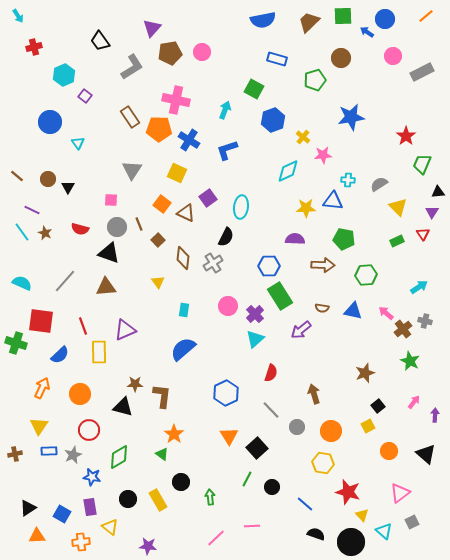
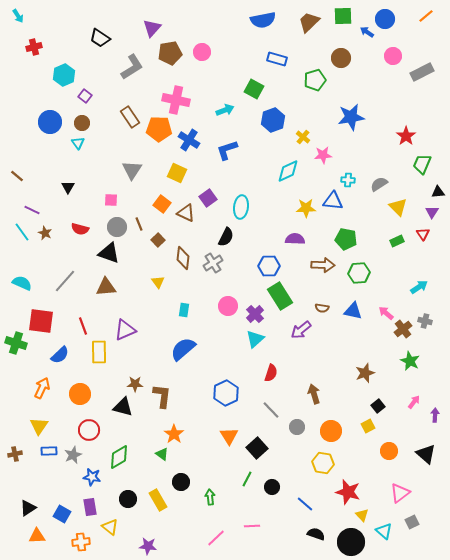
black trapezoid at (100, 41): moved 3 px up; rotated 20 degrees counterclockwise
cyan arrow at (225, 110): rotated 48 degrees clockwise
brown circle at (48, 179): moved 34 px right, 56 px up
green pentagon at (344, 239): moved 2 px right
green hexagon at (366, 275): moved 7 px left, 2 px up
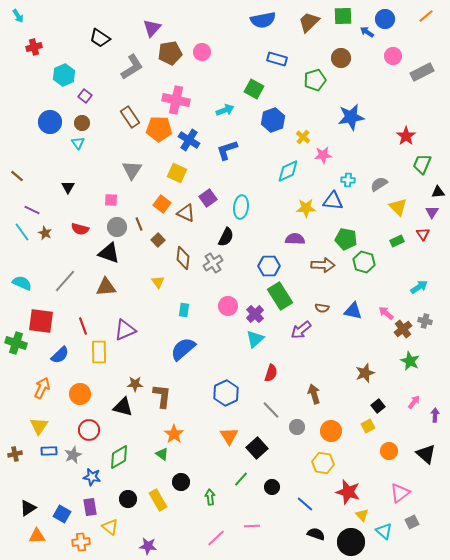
green hexagon at (359, 273): moved 5 px right, 11 px up; rotated 20 degrees clockwise
green line at (247, 479): moved 6 px left; rotated 14 degrees clockwise
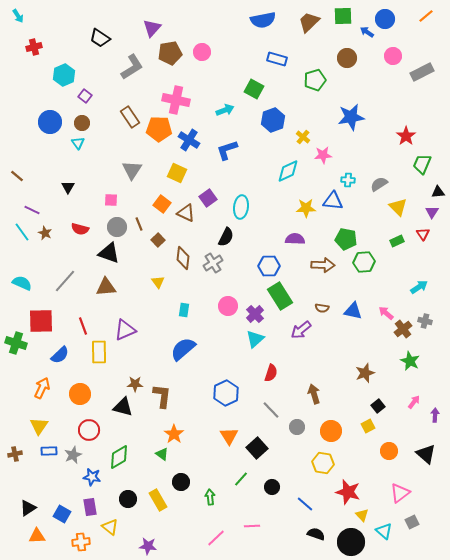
brown circle at (341, 58): moved 6 px right
green hexagon at (364, 262): rotated 20 degrees counterclockwise
red square at (41, 321): rotated 8 degrees counterclockwise
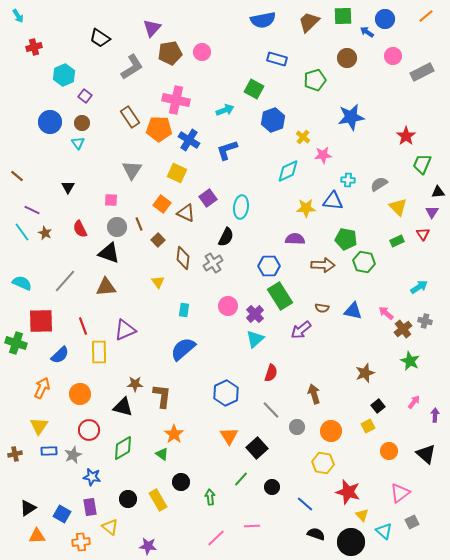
red semicircle at (80, 229): rotated 48 degrees clockwise
green hexagon at (364, 262): rotated 15 degrees clockwise
green diamond at (119, 457): moved 4 px right, 9 px up
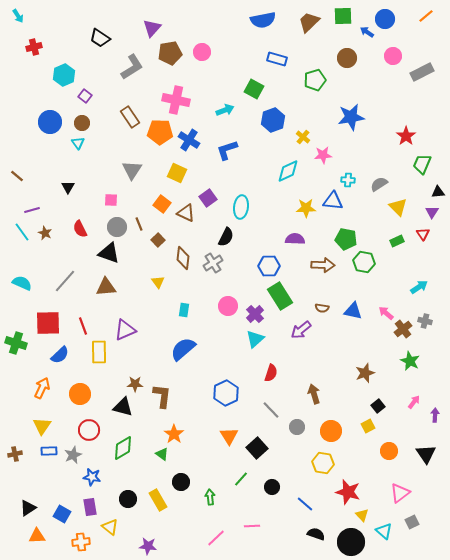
orange pentagon at (159, 129): moved 1 px right, 3 px down
purple line at (32, 210): rotated 42 degrees counterclockwise
red square at (41, 321): moved 7 px right, 2 px down
yellow triangle at (39, 426): moved 3 px right
black triangle at (426, 454): rotated 15 degrees clockwise
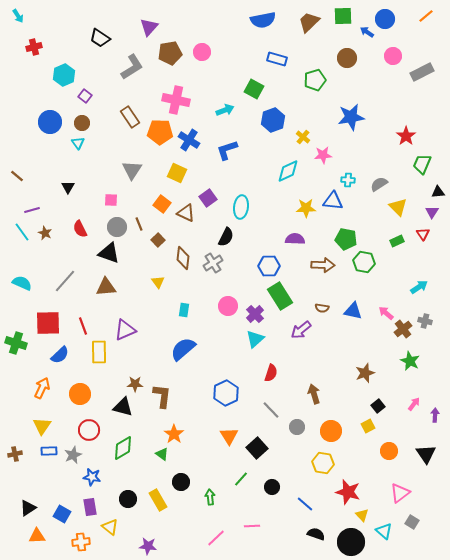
purple triangle at (152, 28): moved 3 px left, 1 px up
pink arrow at (414, 402): moved 2 px down
gray square at (412, 522): rotated 32 degrees counterclockwise
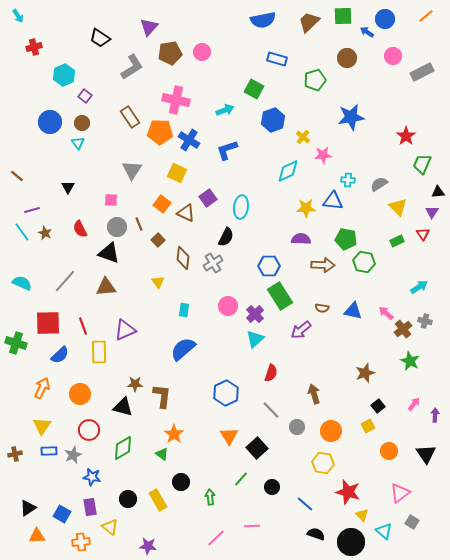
purple semicircle at (295, 239): moved 6 px right
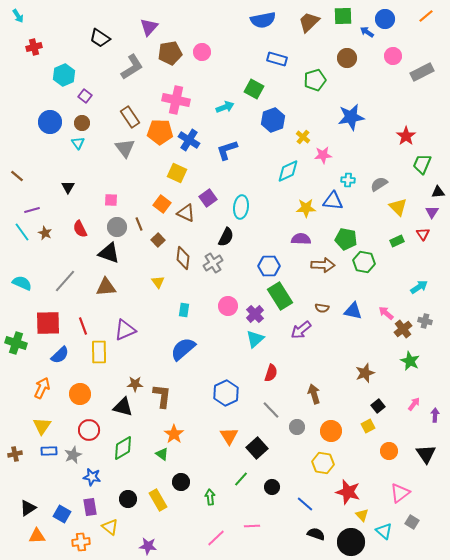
cyan arrow at (225, 110): moved 3 px up
gray triangle at (132, 170): moved 7 px left, 22 px up; rotated 10 degrees counterclockwise
